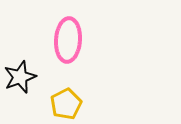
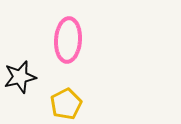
black star: rotated 8 degrees clockwise
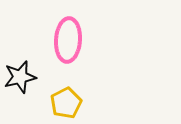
yellow pentagon: moved 1 px up
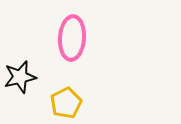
pink ellipse: moved 4 px right, 2 px up
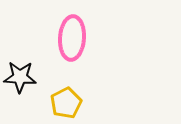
black star: rotated 16 degrees clockwise
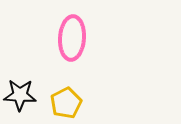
black star: moved 18 px down
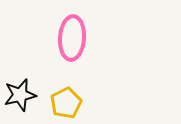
black star: rotated 16 degrees counterclockwise
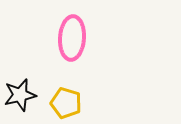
yellow pentagon: rotated 28 degrees counterclockwise
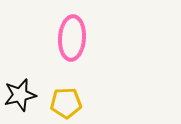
yellow pentagon: rotated 20 degrees counterclockwise
